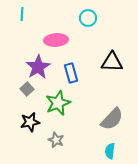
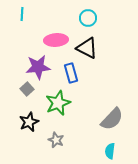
black triangle: moved 25 px left, 14 px up; rotated 25 degrees clockwise
purple star: rotated 25 degrees clockwise
black star: moved 1 px left; rotated 12 degrees counterclockwise
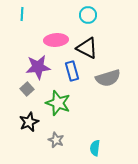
cyan circle: moved 3 px up
blue rectangle: moved 1 px right, 2 px up
green star: rotated 30 degrees counterclockwise
gray semicircle: moved 4 px left, 41 px up; rotated 30 degrees clockwise
cyan semicircle: moved 15 px left, 3 px up
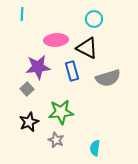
cyan circle: moved 6 px right, 4 px down
green star: moved 3 px right, 9 px down; rotated 25 degrees counterclockwise
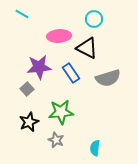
cyan line: rotated 64 degrees counterclockwise
pink ellipse: moved 3 px right, 4 px up
purple star: moved 1 px right
blue rectangle: moved 1 px left, 2 px down; rotated 18 degrees counterclockwise
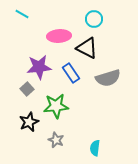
green star: moved 5 px left, 6 px up
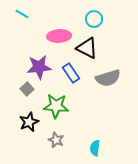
green star: rotated 10 degrees clockwise
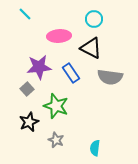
cyan line: moved 3 px right; rotated 16 degrees clockwise
black triangle: moved 4 px right
gray semicircle: moved 2 px right, 1 px up; rotated 25 degrees clockwise
green star: rotated 15 degrees clockwise
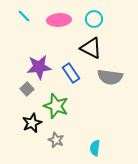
cyan line: moved 1 px left, 2 px down
pink ellipse: moved 16 px up
black star: moved 3 px right, 1 px down
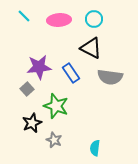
gray star: moved 2 px left
